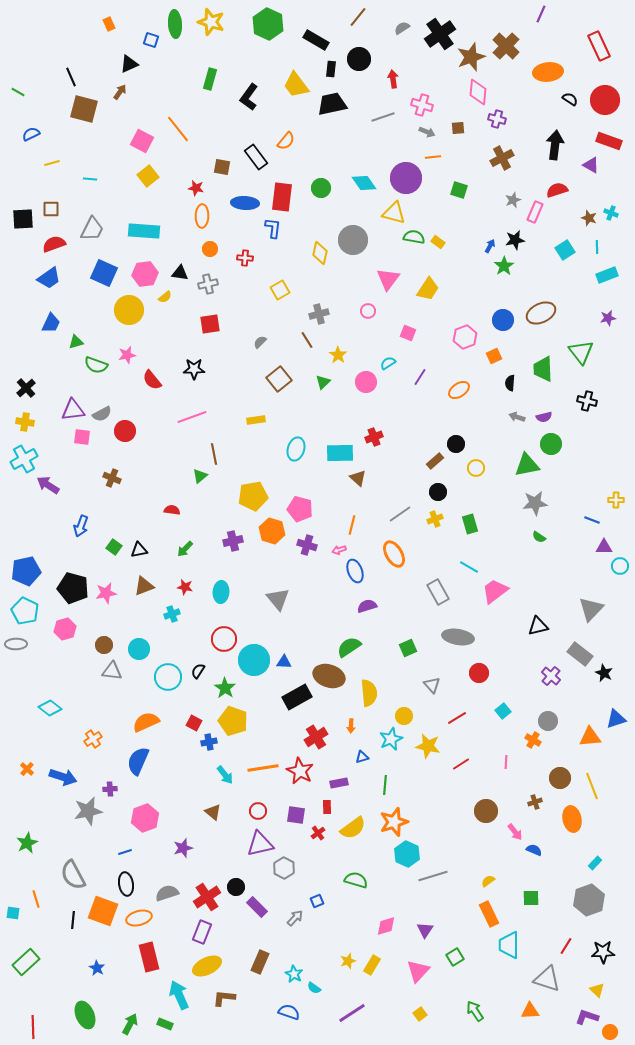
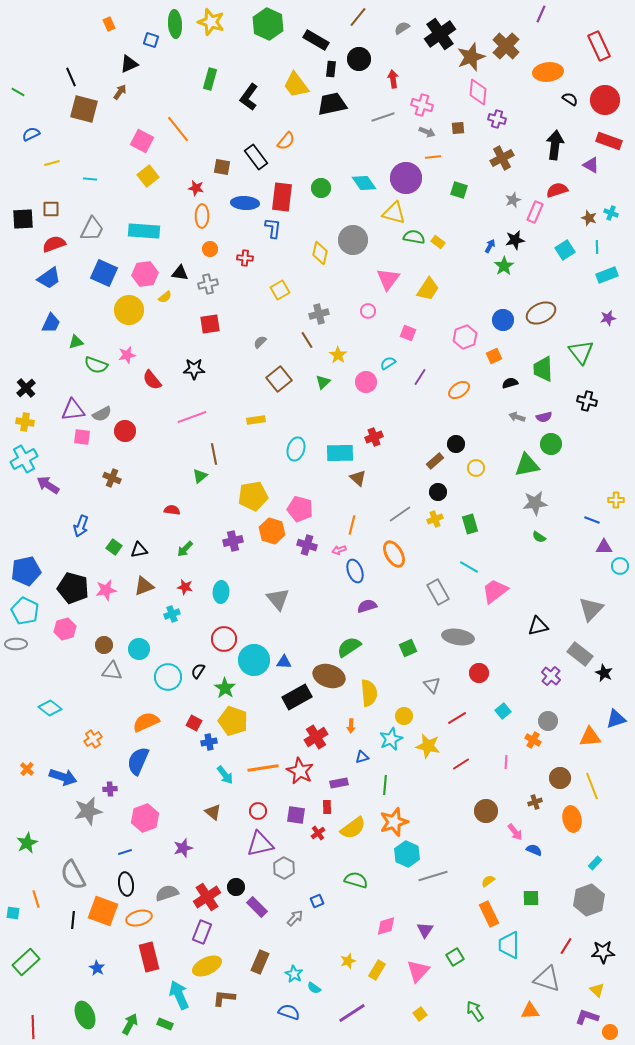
black semicircle at (510, 383): rotated 70 degrees clockwise
pink star at (106, 593): moved 3 px up
yellow rectangle at (372, 965): moved 5 px right, 5 px down
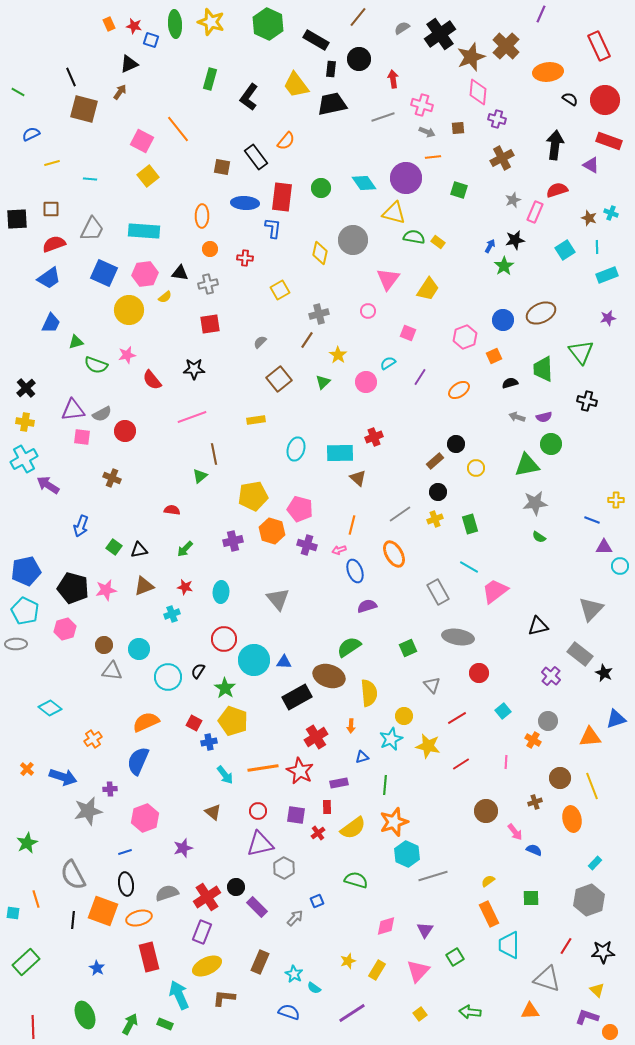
red star at (196, 188): moved 62 px left, 162 px up
black square at (23, 219): moved 6 px left
brown line at (307, 340): rotated 66 degrees clockwise
green arrow at (475, 1011): moved 5 px left, 1 px down; rotated 50 degrees counterclockwise
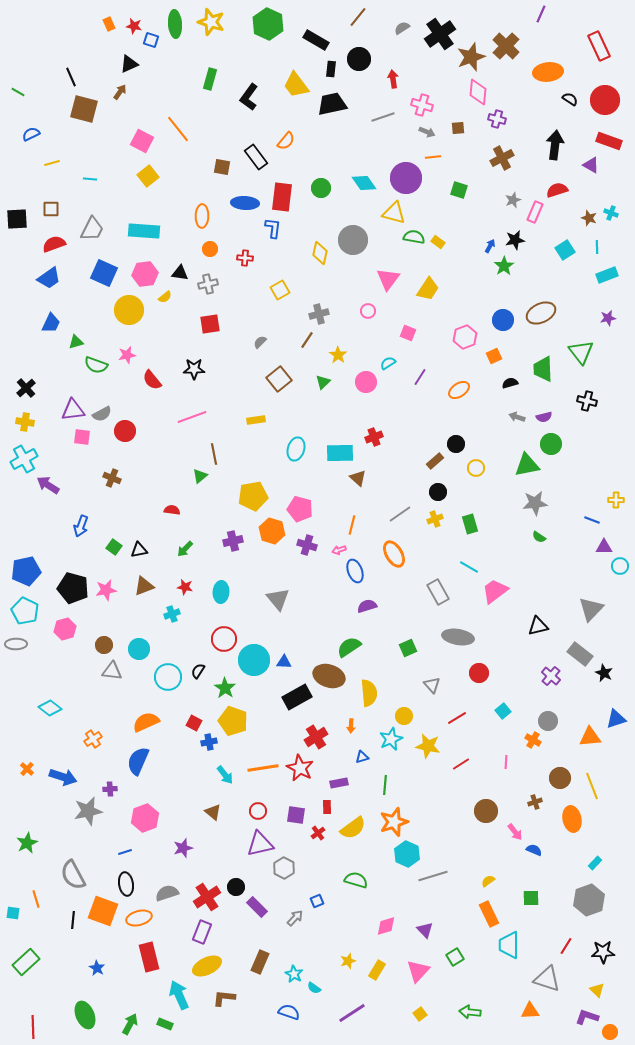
red star at (300, 771): moved 3 px up
purple triangle at (425, 930): rotated 18 degrees counterclockwise
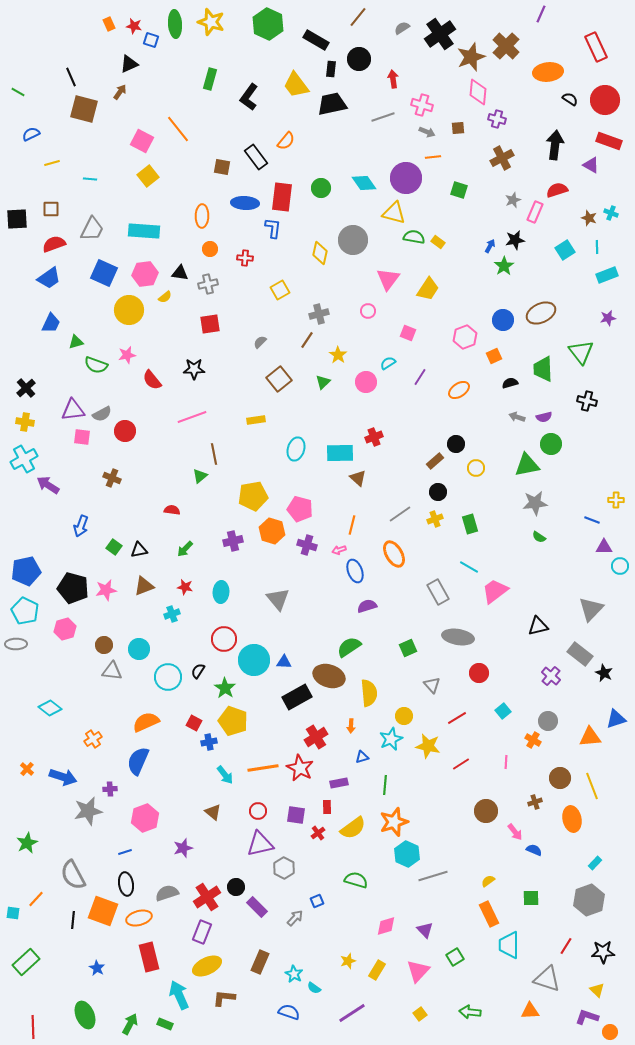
red rectangle at (599, 46): moved 3 px left, 1 px down
orange line at (36, 899): rotated 60 degrees clockwise
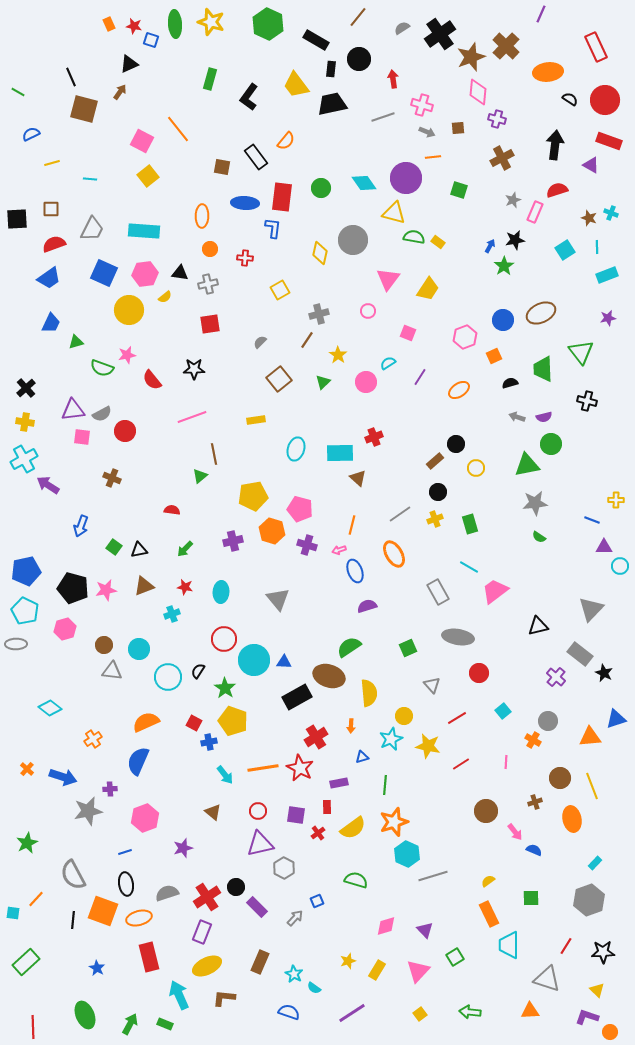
green semicircle at (96, 365): moved 6 px right, 3 px down
purple cross at (551, 676): moved 5 px right, 1 px down
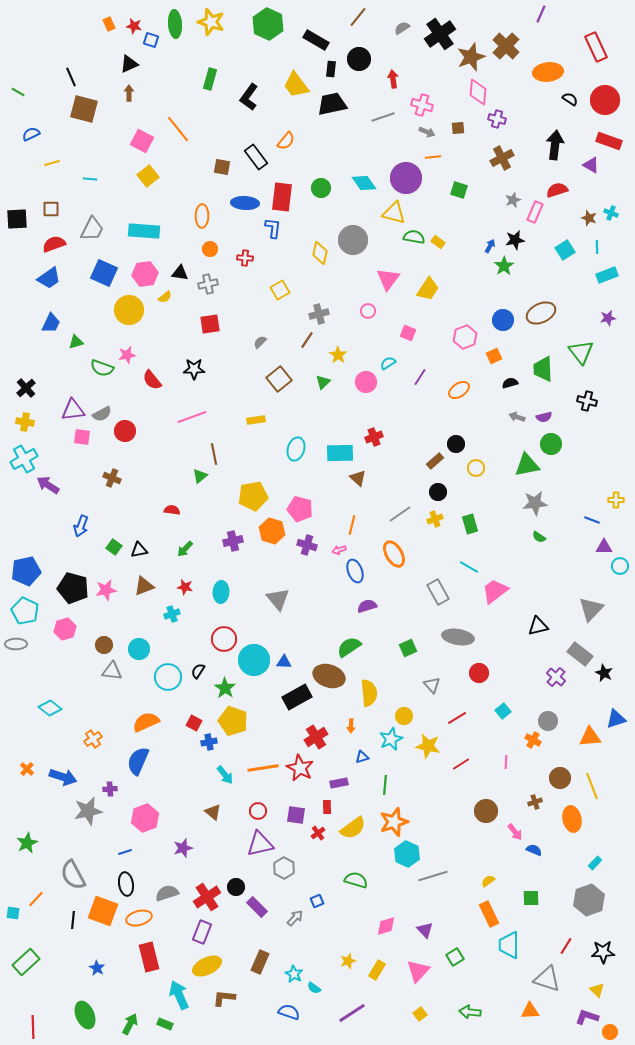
brown arrow at (120, 92): moved 9 px right, 1 px down; rotated 35 degrees counterclockwise
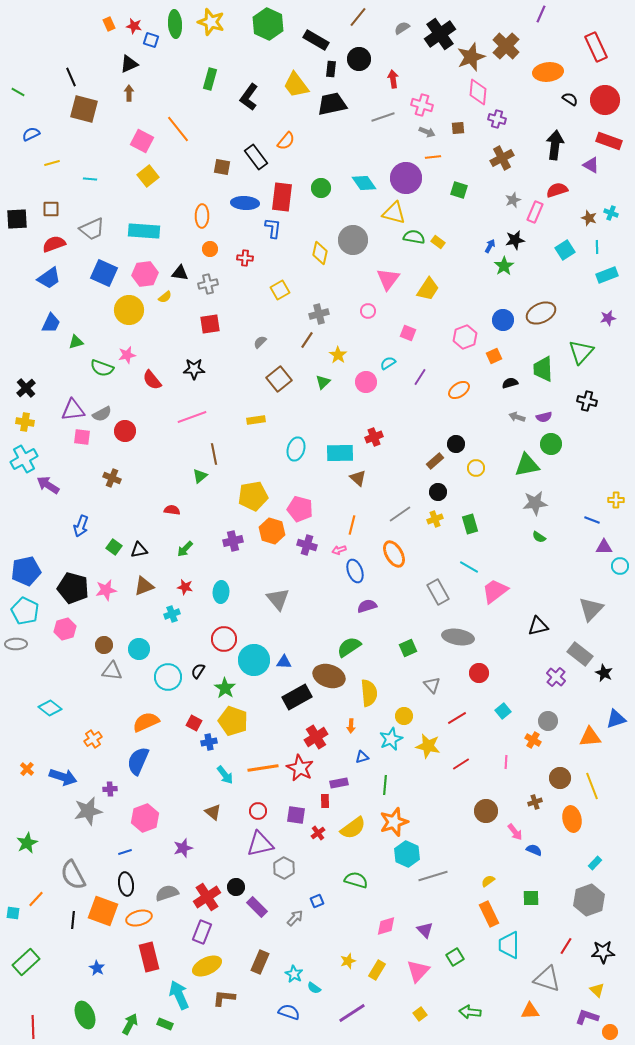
gray trapezoid at (92, 229): rotated 40 degrees clockwise
green triangle at (581, 352): rotated 20 degrees clockwise
red rectangle at (327, 807): moved 2 px left, 6 px up
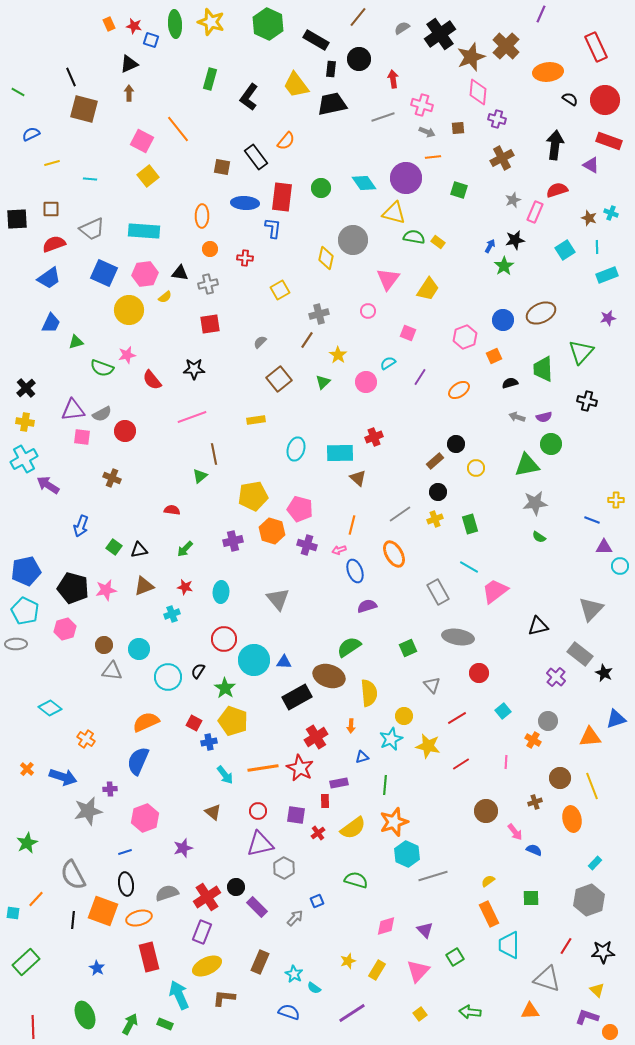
yellow diamond at (320, 253): moved 6 px right, 5 px down
orange cross at (93, 739): moved 7 px left; rotated 24 degrees counterclockwise
